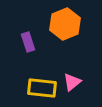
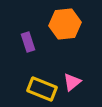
orange hexagon: rotated 16 degrees clockwise
yellow rectangle: moved 1 px down; rotated 16 degrees clockwise
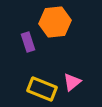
orange hexagon: moved 10 px left, 2 px up
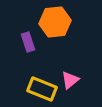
pink triangle: moved 2 px left, 2 px up
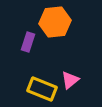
purple rectangle: rotated 36 degrees clockwise
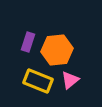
orange hexagon: moved 2 px right, 28 px down
yellow rectangle: moved 4 px left, 8 px up
